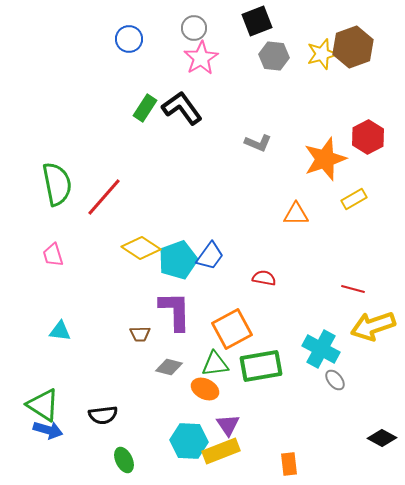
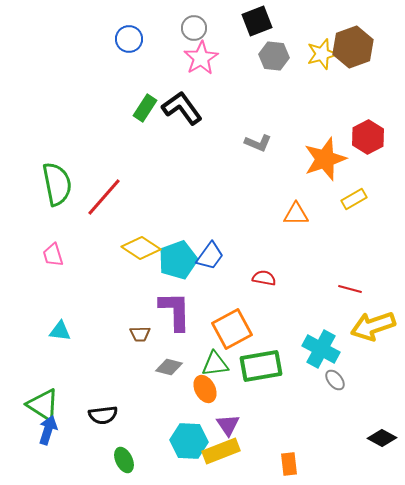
red line at (353, 289): moved 3 px left
orange ellipse at (205, 389): rotated 36 degrees clockwise
blue arrow at (48, 430): rotated 88 degrees counterclockwise
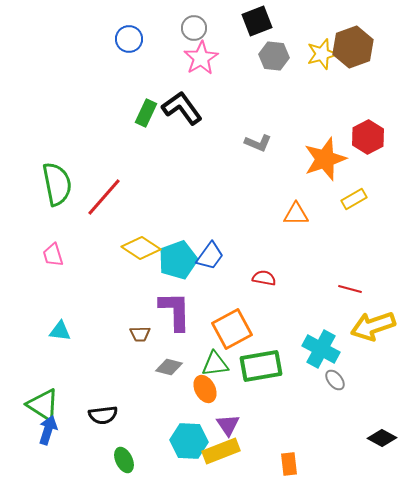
green rectangle at (145, 108): moved 1 px right, 5 px down; rotated 8 degrees counterclockwise
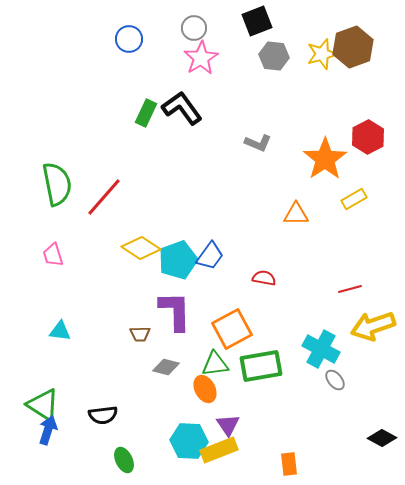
orange star at (325, 159): rotated 15 degrees counterclockwise
red line at (350, 289): rotated 30 degrees counterclockwise
gray diamond at (169, 367): moved 3 px left
yellow rectangle at (221, 451): moved 2 px left, 1 px up
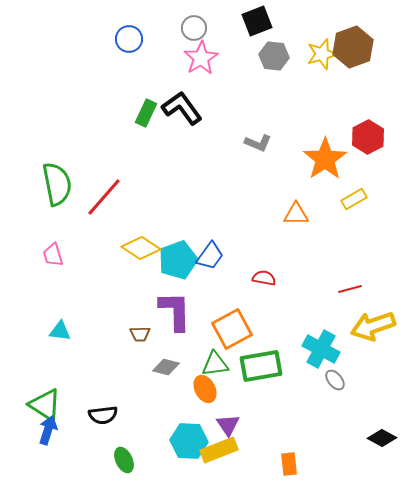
green triangle at (43, 405): moved 2 px right
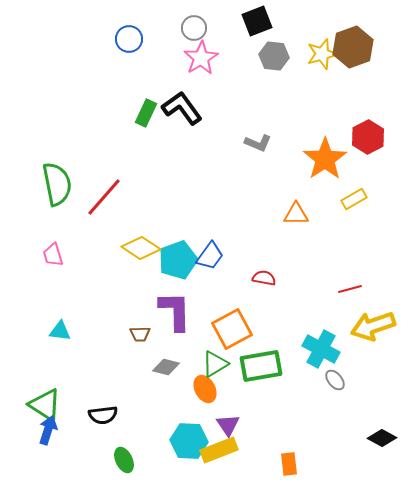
green triangle at (215, 364): rotated 24 degrees counterclockwise
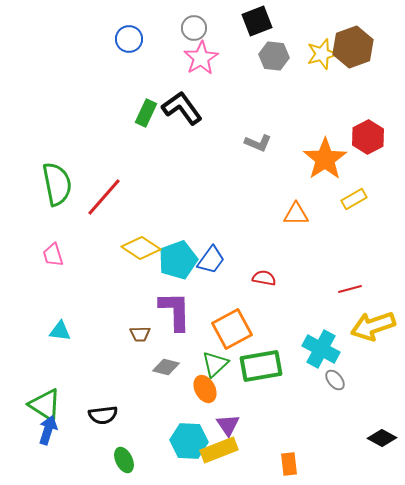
blue trapezoid at (210, 256): moved 1 px right, 4 px down
green triangle at (215, 364): rotated 12 degrees counterclockwise
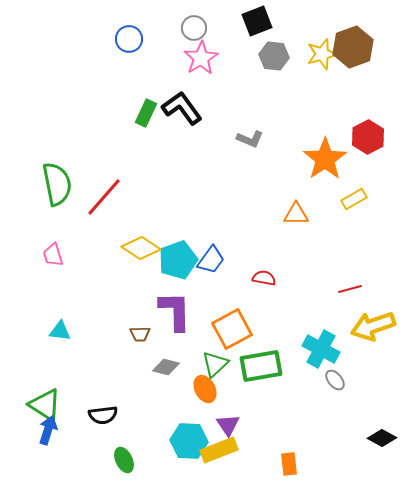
gray L-shape at (258, 143): moved 8 px left, 4 px up
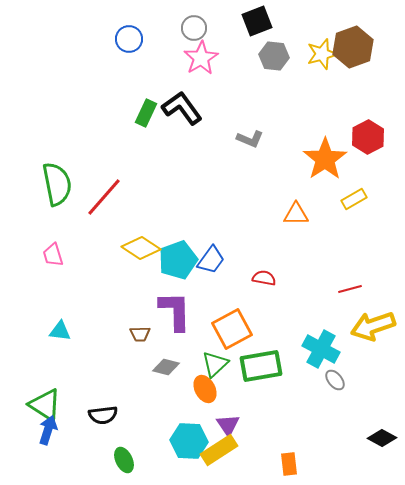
yellow rectangle at (219, 450): rotated 12 degrees counterclockwise
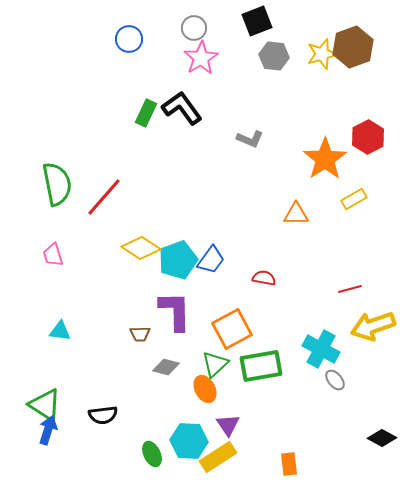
yellow rectangle at (219, 450): moved 1 px left, 7 px down
green ellipse at (124, 460): moved 28 px right, 6 px up
